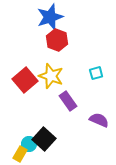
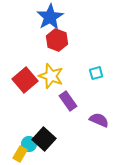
blue star: rotated 12 degrees counterclockwise
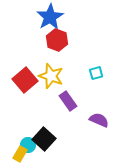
cyan circle: moved 1 px left, 1 px down
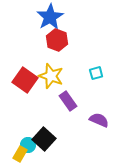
red square: rotated 15 degrees counterclockwise
